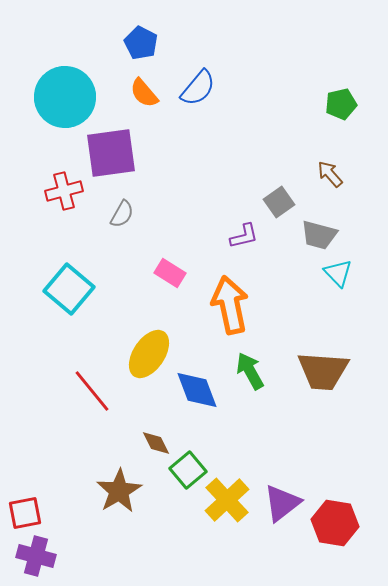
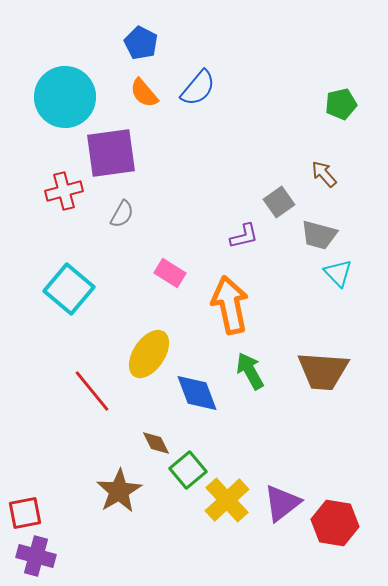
brown arrow: moved 6 px left
blue diamond: moved 3 px down
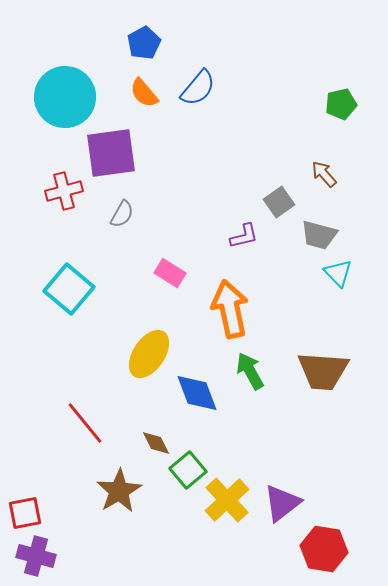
blue pentagon: moved 3 px right; rotated 16 degrees clockwise
orange arrow: moved 4 px down
red line: moved 7 px left, 32 px down
red hexagon: moved 11 px left, 26 px down
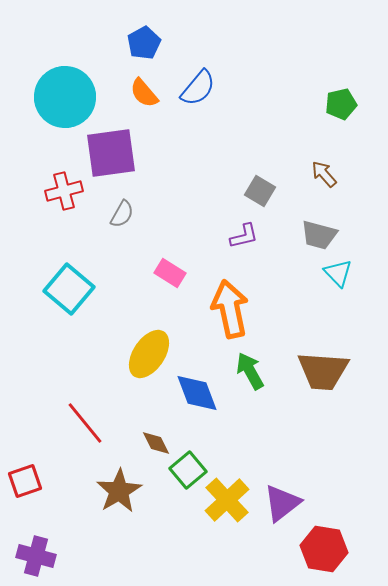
gray square: moved 19 px left, 11 px up; rotated 24 degrees counterclockwise
red square: moved 32 px up; rotated 8 degrees counterclockwise
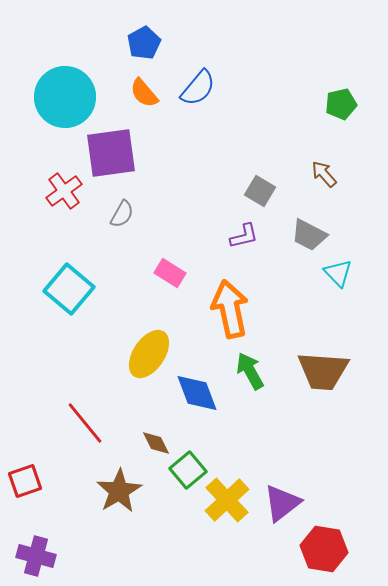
red cross: rotated 21 degrees counterclockwise
gray trapezoid: moved 10 px left; rotated 12 degrees clockwise
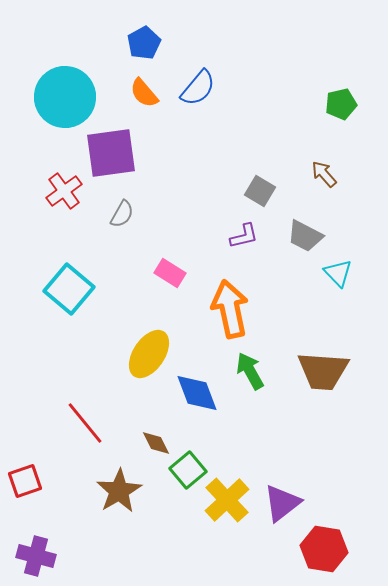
gray trapezoid: moved 4 px left, 1 px down
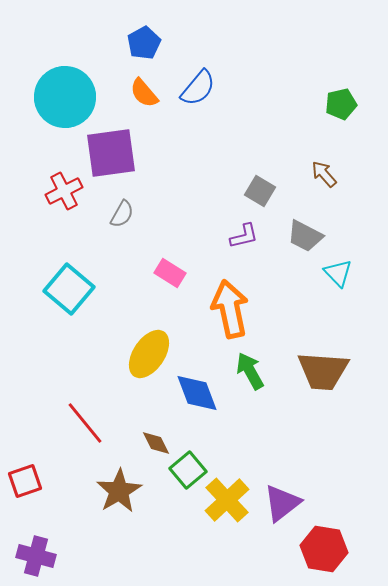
red cross: rotated 9 degrees clockwise
